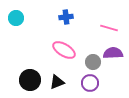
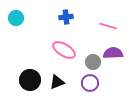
pink line: moved 1 px left, 2 px up
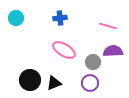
blue cross: moved 6 px left, 1 px down
purple semicircle: moved 2 px up
black triangle: moved 3 px left, 1 px down
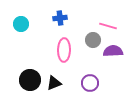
cyan circle: moved 5 px right, 6 px down
pink ellipse: rotated 60 degrees clockwise
gray circle: moved 22 px up
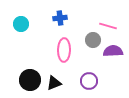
purple circle: moved 1 px left, 2 px up
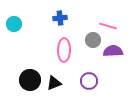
cyan circle: moved 7 px left
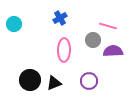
blue cross: rotated 24 degrees counterclockwise
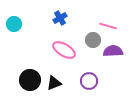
pink ellipse: rotated 60 degrees counterclockwise
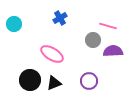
pink ellipse: moved 12 px left, 4 px down
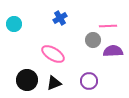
pink line: rotated 18 degrees counterclockwise
pink ellipse: moved 1 px right
black circle: moved 3 px left
